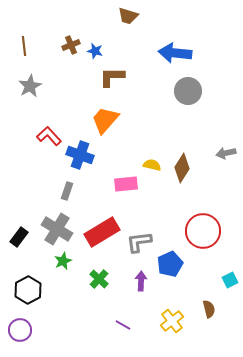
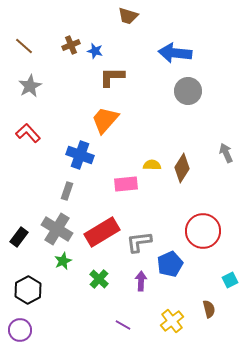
brown line: rotated 42 degrees counterclockwise
red L-shape: moved 21 px left, 3 px up
gray arrow: rotated 78 degrees clockwise
yellow semicircle: rotated 12 degrees counterclockwise
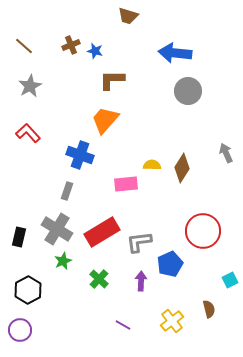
brown L-shape: moved 3 px down
black rectangle: rotated 24 degrees counterclockwise
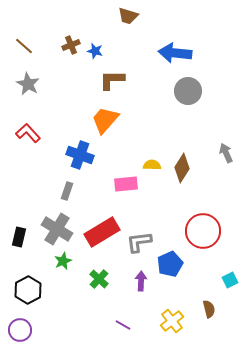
gray star: moved 2 px left, 2 px up; rotated 15 degrees counterclockwise
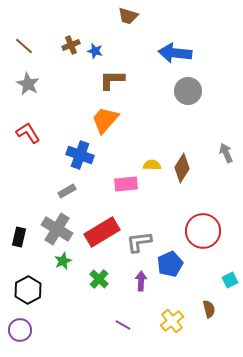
red L-shape: rotated 10 degrees clockwise
gray rectangle: rotated 42 degrees clockwise
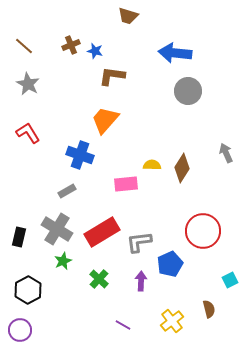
brown L-shape: moved 4 px up; rotated 8 degrees clockwise
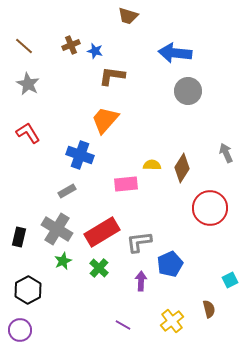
red circle: moved 7 px right, 23 px up
green cross: moved 11 px up
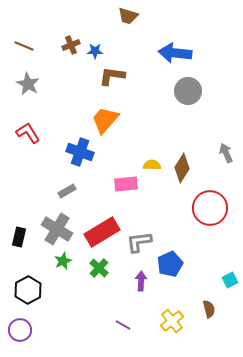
brown line: rotated 18 degrees counterclockwise
blue star: rotated 14 degrees counterclockwise
blue cross: moved 3 px up
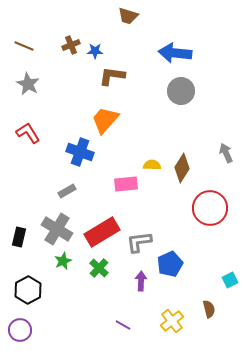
gray circle: moved 7 px left
